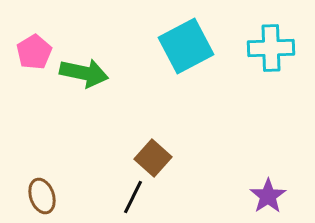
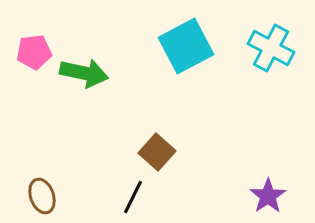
cyan cross: rotated 30 degrees clockwise
pink pentagon: rotated 24 degrees clockwise
brown square: moved 4 px right, 6 px up
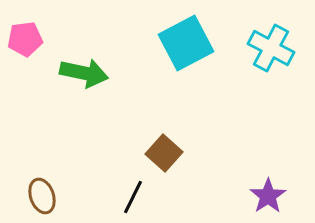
cyan square: moved 3 px up
pink pentagon: moved 9 px left, 13 px up
brown square: moved 7 px right, 1 px down
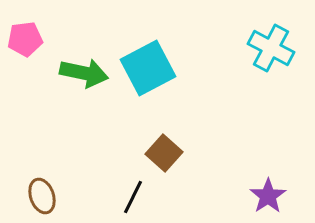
cyan square: moved 38 px left, 25 px down
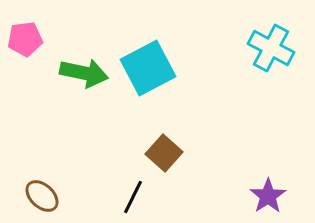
brown ellipse: rotated 28 degrees counterclockwise
